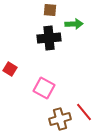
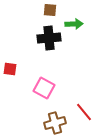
red square: rotated 24 degrees counterclockwise
brown cross: moved 5 px left, 4 px down
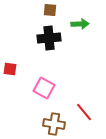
green arrow: moved 6 px right
brown cross: moved 1 px left, 1 px down; rotated 25 degrees clockwise
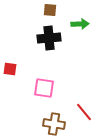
pink square: rotated 20 degrees counterclockwise
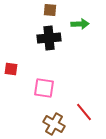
red square: moved 1 px right
brown cross: rotated 20 degrees clockwise
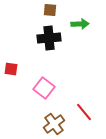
pink square: rotated 30 degrees clockwise
brown cross: rotated 25 degrees clockwise
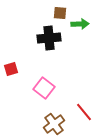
brown square: moved 10 px right, 3 px down
red square: rotated 24 degrees counterclockwise
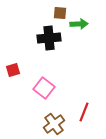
green arrow: moved 1 px left
red square: moved 2 px right, 1 px down
red line: rotated 60 degrees clockwise
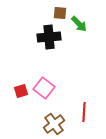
green arrow: rotated 48 degrees clockwise
black cross: moved 1 px up
red square: moved 8 px right, 21 px down
red line: rotated 18 degrees counterclockwise
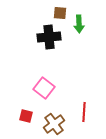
green arrow: rotated 42 degrees clockwise
red square: moved 5 px right, 25 px down; rotated 32 degrees clockwise
